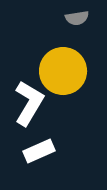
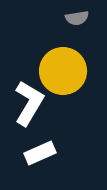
white rectangle: moved 1 px right, 2 px down
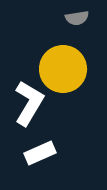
yellow circle: moved 2 px up
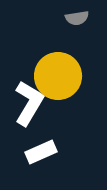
yellow circle: moved 5 px left, 7 px down
white rectangle: moved 1 px right, 1 px up
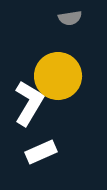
gray semicircle: moved 7 px left
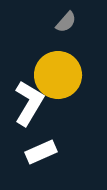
gray semicircle: moved 4 px left, 4 px down; rotated 40 degrees counterclockwise
yellow circle: moved 1 px up
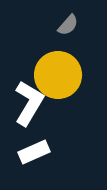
gray semicircle: moved 2 px right, 3 px down
white rectangle: moved 7 px left
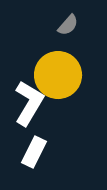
white rectangle: rotated 40 degrees counterclockwise
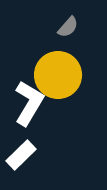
gray semicircle: moved 2 px down
white rectangle: moved 13 px left, 3 px down; rotated 20 degrees clockwise
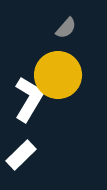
gray semicircle: moved 2 px left, 1 px down
white L-shape: moved 4 px up
